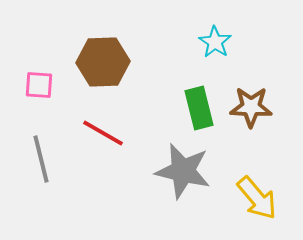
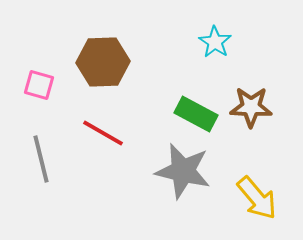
pink square: rotated 12 degrees clockwise
green rectangle: moved 3 px left, 6 px down; rotated 48 degrees counterclockwise
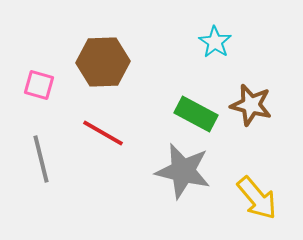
brown star: moved 2 px up; rotated 12 degrees clockwise
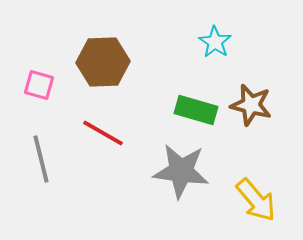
green rectangle: moved 4 px up; rotated 12 degrees counterclockwise
gray star: moved 2 px left; rotated 6 degrees counterclockwise
yellow arrow: moved 1 px left, 2 px down
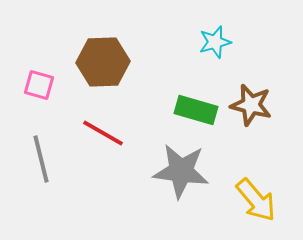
cyan star: rotated 24 degrees clockwise
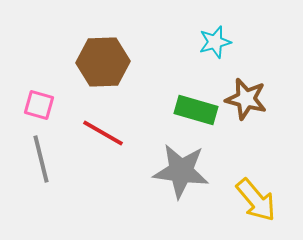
pink square: moved 20 px down
brown star: moved 5 px left, 6 px up
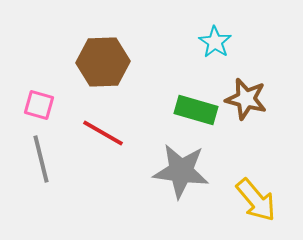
cyan star: rotated 24 degrees counterclockwise
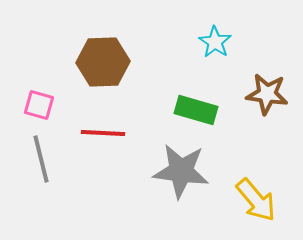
brown star: moved 21 px right, 5 px up; rotated 6 degrees counterclockwise
red line: rotated 27 degrees counterclockwise
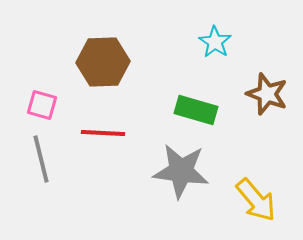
brown star: rotated 12 degrees clockwise
pink square: moved 3 px right
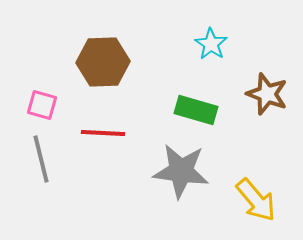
cyan star: moved 4 px left, 2 px down
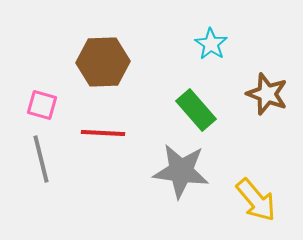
green rectangle: rotated 33 degrees clockwise
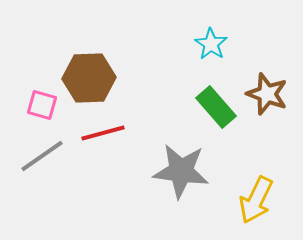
brown hexagon: moved 14 px left, 16 px down
green rectangle: moved 20 px right, 3 px up
red line: rotated 18 degrees counterclockwise
gray line: moved 1 px right, 3 px up; rotated 69 degrees clockwise
yellow arrow: rotated 66 degrees clockwise
